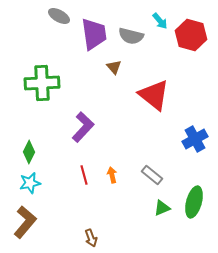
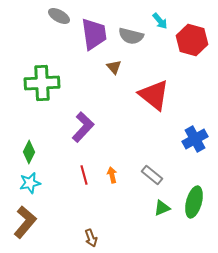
red hexagon: moved 1 px right, 5 px down
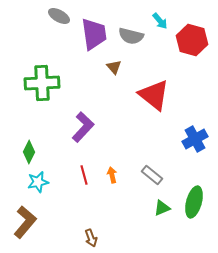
cyan star: moved 8 px right, 1 px up
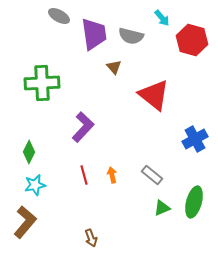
cyan arrow: moved 2 px right, 3 px up
cyan star: moved 3 px left, 3 px down
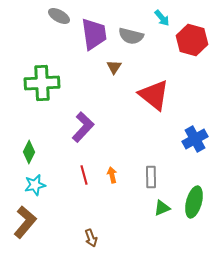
brown triangle: rotated 14 degrees clockwise
gray rectangle: moved 1 px left, 2 px down; rotated 50 degrees clockwise
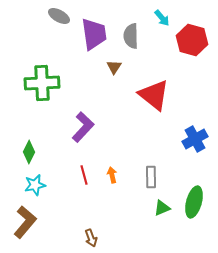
gray semicircle: rotated 75 degrees clockwise
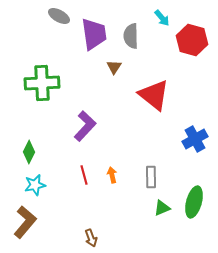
purple L-shape: moved 2 px right, 1 px up
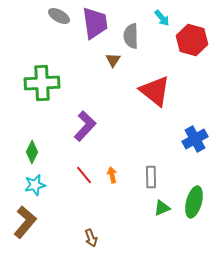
purple trapezoid: moved 1 px right, 11 px up
brown triangle: moved 1 px left, 7 px up
red triangle: moved 1 px right, 4 px up
green diamond: moved 3 px right
red line: rotated 24 degrees counterclockwise
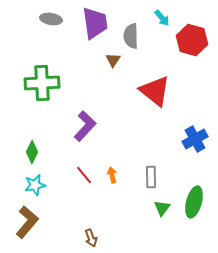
gray ellipse: moved 8 px left, 3 px down; rotated 20 degrees counterclockwise
green triangle: rotated 30 degrees counterclockwise
brown L-shape: moved 2 px right
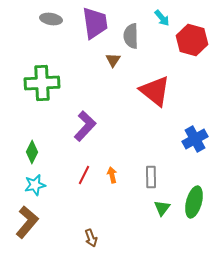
red line: rotated 66 degrees clockwise
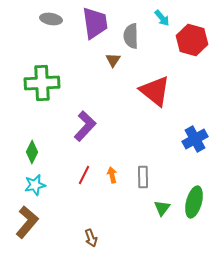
gray rectangle: moved 8 px left
